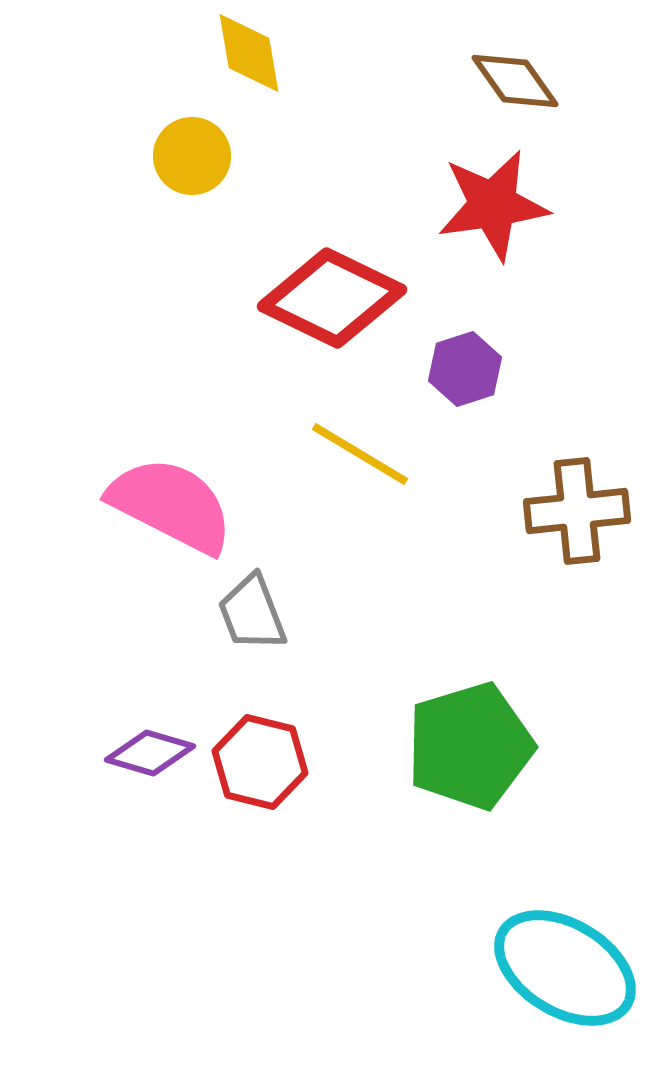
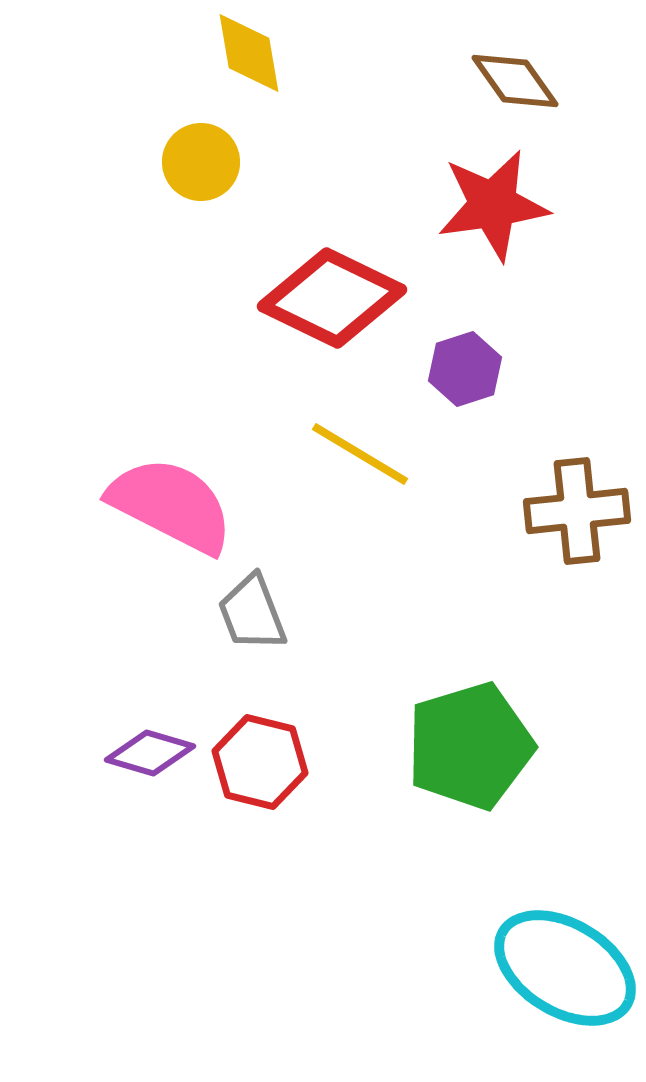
yellow circle: moved 9 px right, 6 px down
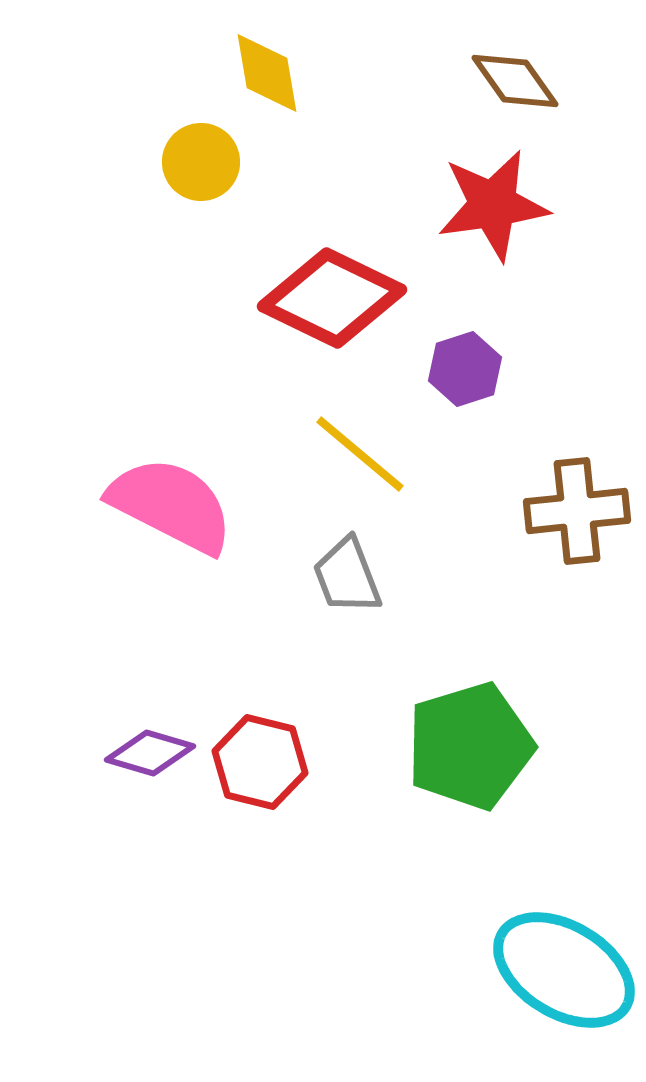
yellow diamond: moved 18 px right, 20 px down
yellow line: rotated 9 degrees clockwise
gray trapezoid: moved 95 px right, 37 px up
cyan ellipse: moved 1 px left, 2 px down
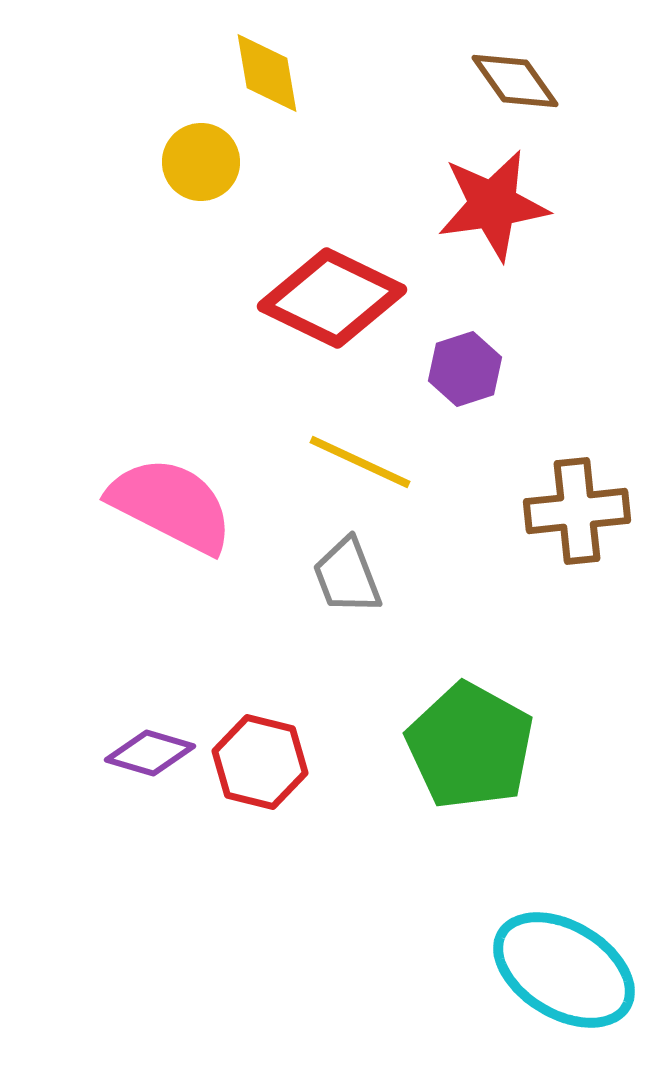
yellow line: moved 8 px down; rotated 15 degrees counterclockwise
green pentagon: rotated 26 degrees counterclockwise
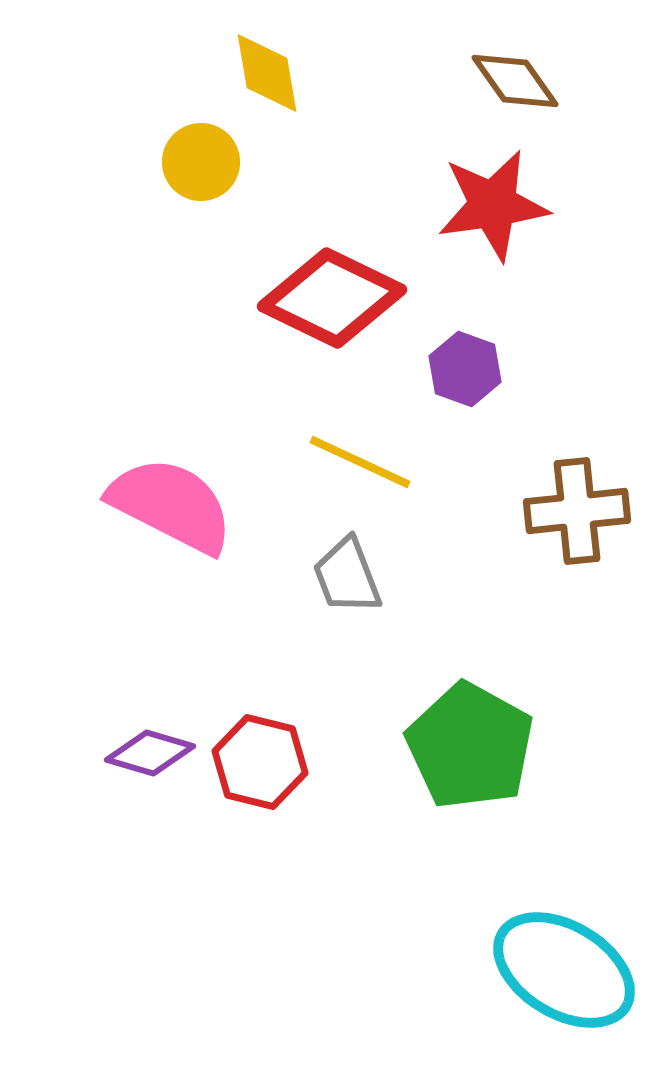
purple hexagon: rotated 22 degrees counterclockwise
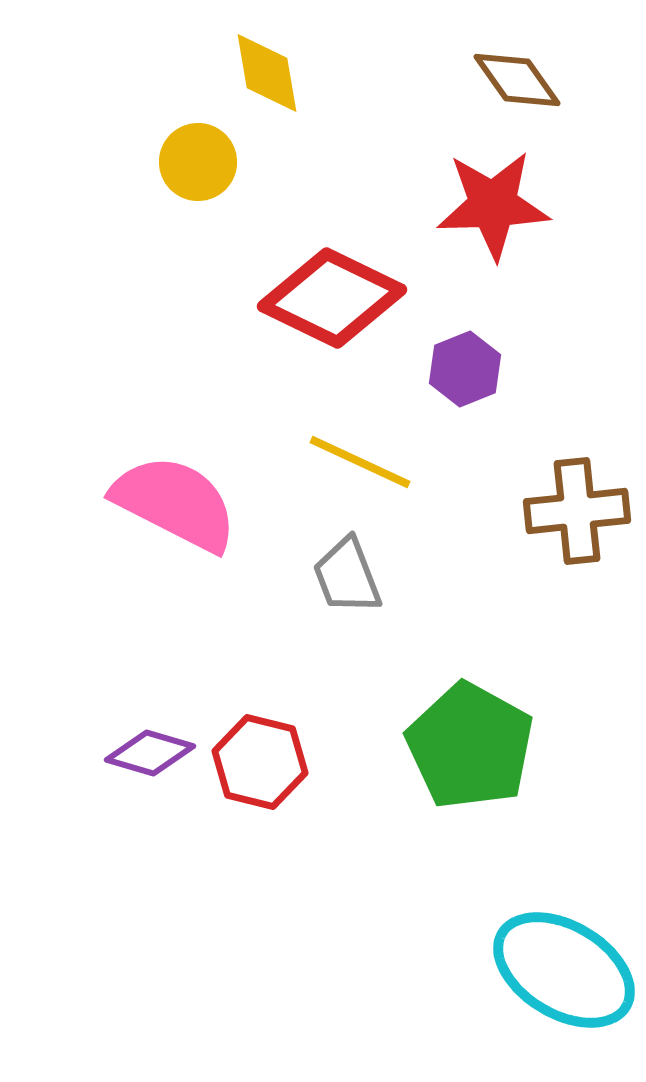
brown diamond: moved 2 px right, 1 px up
yellow circle: moved 3 px left
red star: rotated 6 degrees clockwise
purple hexagon: rotated 18 degrees clockwise
pink semicircle: moved 4 px right, 2 px up
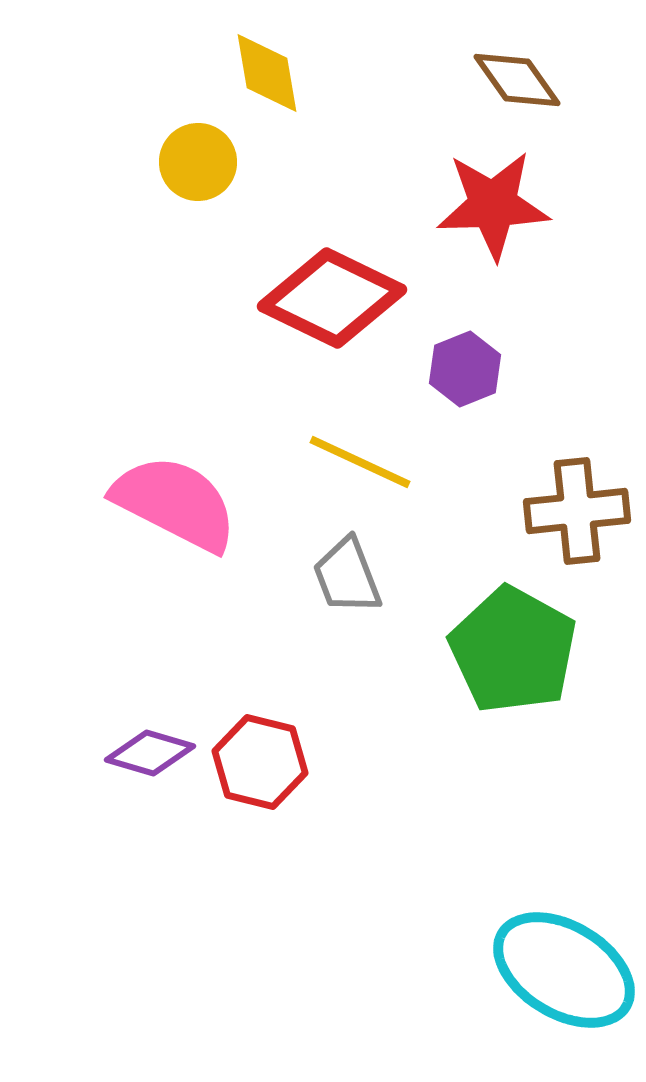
green pentagon: moved 43 px right, 96 px up
